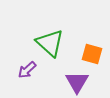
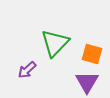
green triangle: moved 5 px right; rotated 32 degrees clockwise
purple triangle: moved 10 px right
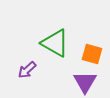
green triangle: rotated 44 degrees counterclockwise
purple triangle: moved 2 px left
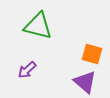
green triangle: moved 17 px left, 17 px up; rotated 16 degrees counterclockwise
purple triangle: rotated 20 degrees counterclockwise
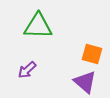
green triangle: rotated 12 degrees counterclockwise
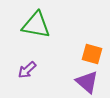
green triangle: moved 2 px left, 1 px up; rotated 8 degrees clockwise
purple triangle: moved 2 px right
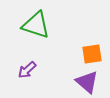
green triangle: rotated 8 degrees clockwise
orange square: rotated 25 degrees counterclockwise
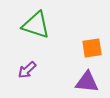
orange square: moved 6 px up
purple triangle: rotated 35 degrees counterclockwise
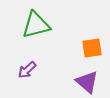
green triangle: rotated 32 degrees counterclockwise
purple triangle: rotated 35 degrees clockwise
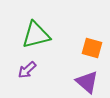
green triangle: moved 10 px down
orange square: rotated 25 degrees clockwise
